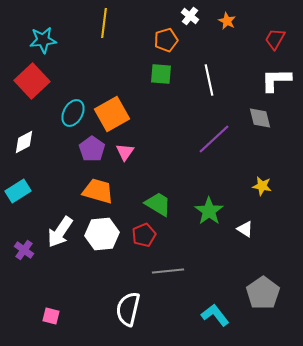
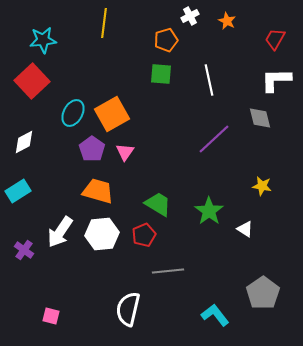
white cross: rotated 24 degrees clockwise
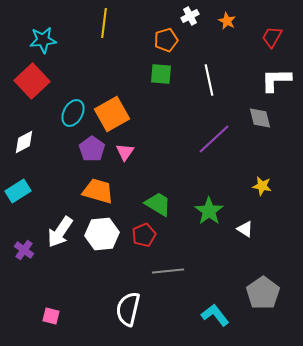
red trapezoid: moved 3 px left, 2 px up
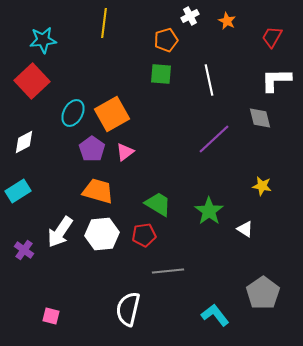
pink triangle: rotated 18 degrees clockwise
red pentagon: rotated 15 degrees clockwise
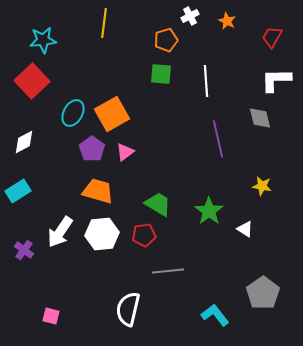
white line: moved 3 px left, 1 px down; rotated 8 degrees clockwise
purple line: moved 4 px right; rotated 60 degrees counterclockwise
